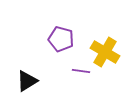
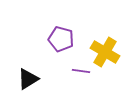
black triangle: moved 1 px right, 2 px up
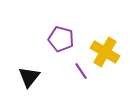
purple line: rotated 48 degrees clockwise
black triangle: moved 1 px right, 2 px up; rotated 20 degrees counterclockwise
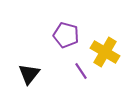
purple pentagon: moved 5 px right, 4 px up
black triangle: moved 3 px up
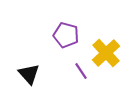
yellow cross: moved 1 px right, 1 px down; rotated 16 degrees clockwise
black triangle: rotated 20 degrees counterclockwise
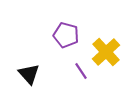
yellow cross: moved 1 px up
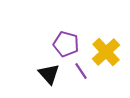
purple pentagon: moved 9 px down
black triangle: moved 20 px right
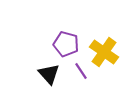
yellow cross: moved 2 px left; rotated 12 degrees counterclockwise
